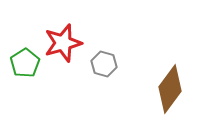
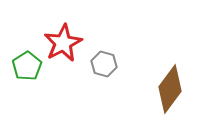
red star: rotated 12 degrees counterclockwise
green pentagon: moved 2 px right, 3 px down
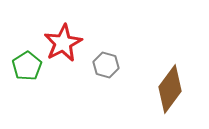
gray hexagon: moved 2 px right, 1 px down
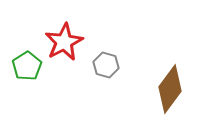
red star: moved 1 px right, 1 px up
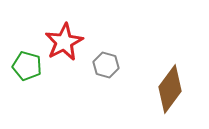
green pentagon: rotated 24 degrees counterclockwise
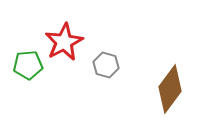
green pentagon: moved 1 px right, 1 px up; rotated 20 degrees counterclockwise
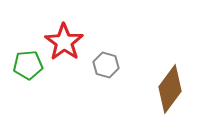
red star: rotated 9 degrees counterclockwise
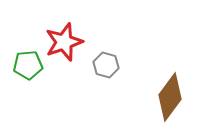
red star: rotated 18 degrees clockwise
brown diamond: moved 8 px down
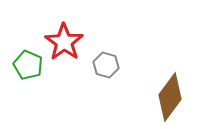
red star: rotated 18 degrees counterclockwise
green pentagon: rotated 28 degrees clockwise
